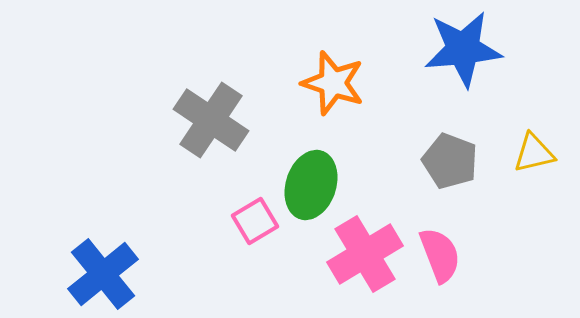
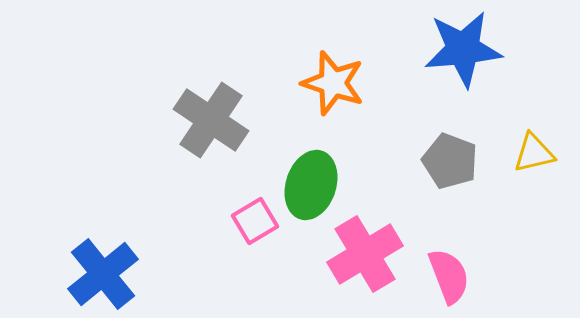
pink semicircle: moved 9 px right, 21 px down
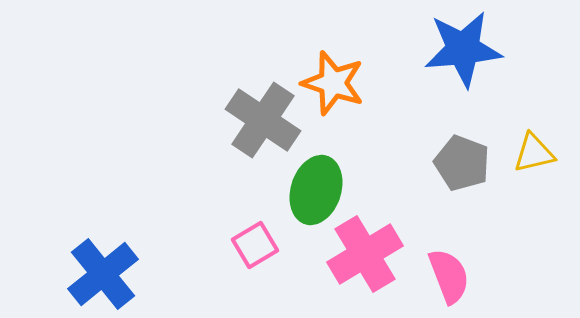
gray cross: moved 52 px right
gray pentagon: moved 12 px right, 2 px down
green ellipse: moved 5 px right, 5 px down
pink square: moved 24 px down
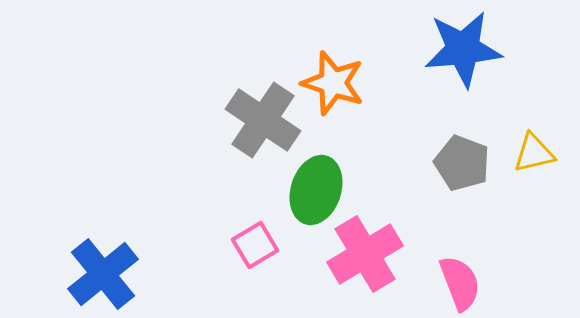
pink semicircle: moved 11 px right, 7 px down
